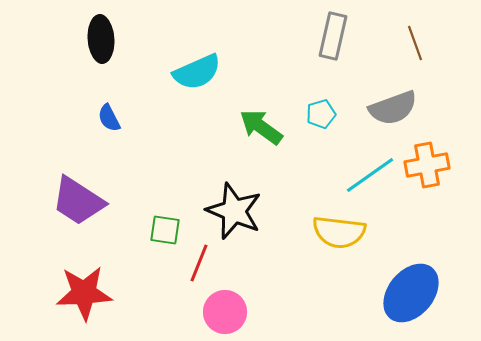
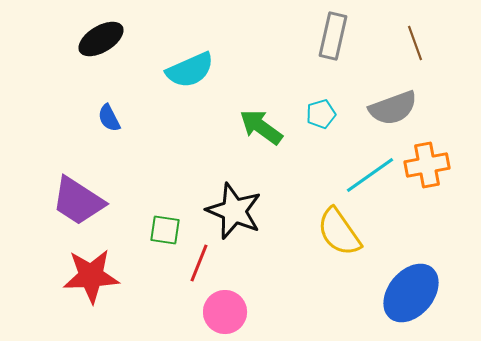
black ellipse: rotated 63 degrees clockwise
cyan semicircle: moved 7 px left, 2 px up
yellow semicircle: rotated 48 degrees clockwise
red star: moved 7 px right, 17 px up
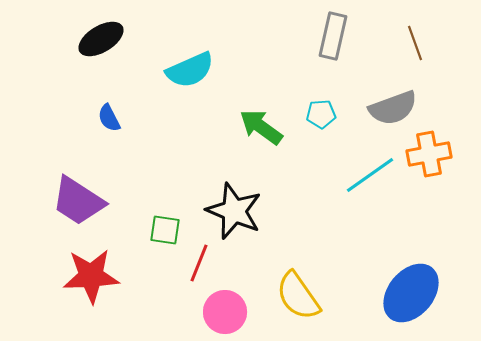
cyan pentagon: rotated 12 degrees clockwise
orange cross: moved 2 px right, 11 px up
yellow semicircle: moved 41 px left, 64 px down
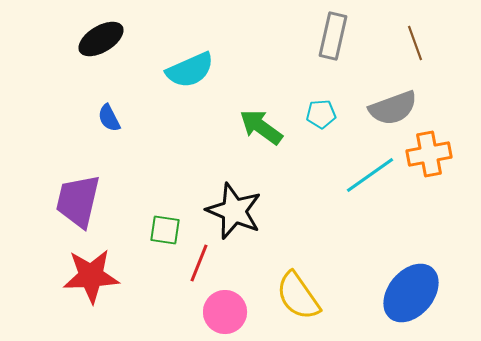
purple trapezoid: rotated 70 degrees clockwise
